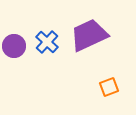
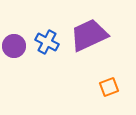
blue cross: rotated 15 degrees counterclockwise
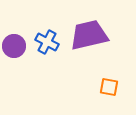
purple trapezoid: rotated 12 degrees clockwise
orange square: rotated 30 degrees clockwise
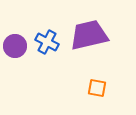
purple circle: moved 1 px right
orange square: moved 12 px left, 1 px down
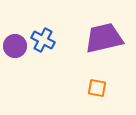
purple trapezoid: moved 15 px right, 3 px down
blue cross: moved 4 px left, 2 px up
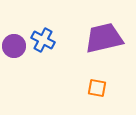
purple circle: moved 1 px left
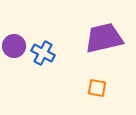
blue cross: moved 13 px down
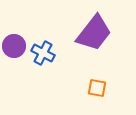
purple trapezoid: moved 10 px left, 5 px up; rotated 141 degrees clockwise
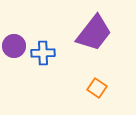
blue cross: rotated 30 degrees counterclockwise
orange square: rotated 24 degrees clockwise
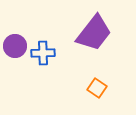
purple circle: moved 1 px right
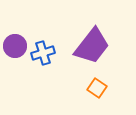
purple trapezoid: moved 2 px left, 13 px down
blue cross: rotated 15 degrees counterclockwise
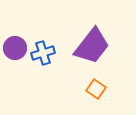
purple circle: moved 2 px down
orange square: moved 1 px left, 1 px down
